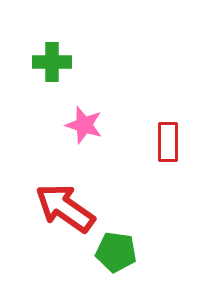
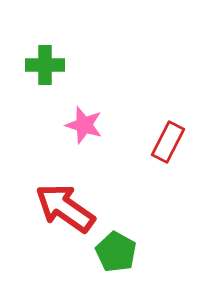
green cross: moved 7 px left, 3 px down
red rectangle: rotated 27 degrees clockwise
green pentagon: rotated 21 degrees clockwise
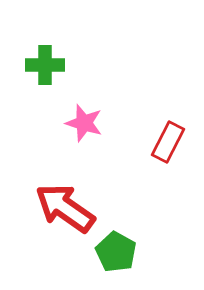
pink star: moved 2 px up
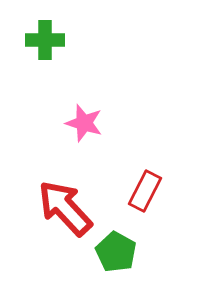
green cross: moved 25 px up
red rectangle: moved 23 px left, 49 px down
red arrow: rotated 12 degrees clockwise
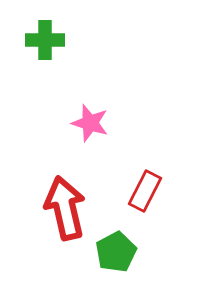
pink star: moved 6 px right
red arrow: rotated 30 degrees clockwise
green pentagon: rotated 15 degrees clockwise
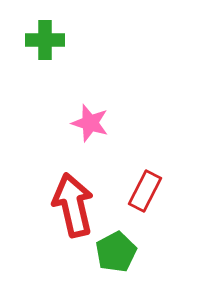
red arrow: moved 8 px right, 3 px up
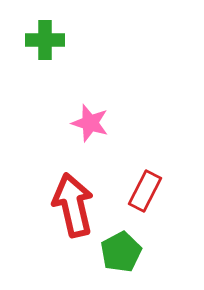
green pentagon: moved 5 px right
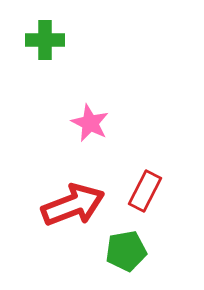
pink star: rotated 9 degrees clockwise
red arrow: rotated 82 degrees clockwise
green pentagon: moved 5 px right, 1 px up; rotated 18 degrees clockwise
